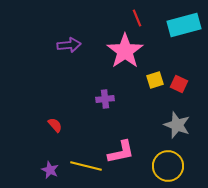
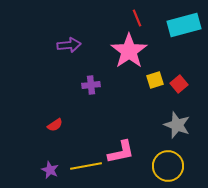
pink star: moved 4 px right
red square: rotated 24 degrees clockwise
purple cross: moved 14 px left, 14 px up
red semicircle: rotated 98 degrees clockwise
yellow line: rotated 24 degrees counterclockwise
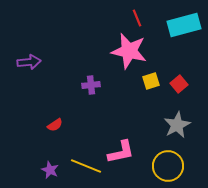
purple arrow: moved 40 px left, 17 px down
pink star: rotated 24 degrees counterclockwise
yellow square: moved 4 px left, 1 px down
gray star: rotated 24 degrees clockwise
yellow line: rotated 32 degrees clockwise
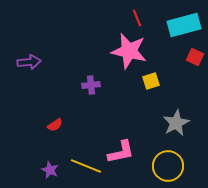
red square: moved 16 px right, 27 px up; rotated 24 degrees counterclockwise
gray star: moved 1 px left, 2 px up
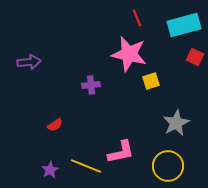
pink star: moved 3 px down
purple star: rotated 18 degrees clockwise
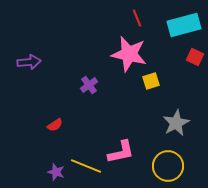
purple cross: moved 2 px left; rotated 30 degrees counterclockwise
purple star: moved 6 px right, 2 px down; rotated 24 degrees counterclockwise
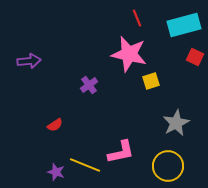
purple arrow: moved 1 px up
yellow line: moved 1 px left, 1 px up
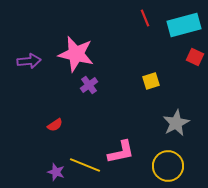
red line: moved 8 px right
pink star: moved 53 px left
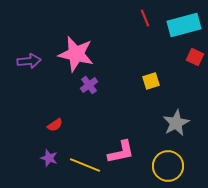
purple star: moved 7 px left, 14 px up
